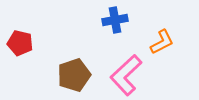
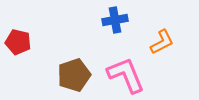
red pentagon: moved 2 px left, 1 px up
pink L-shape: rotated 111 degrees clockwise
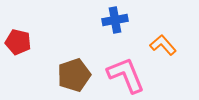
orange L-shape: moved 1 px right, 3 px down; rotated 104 degrees counterclockwise
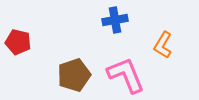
orange L-shape: rotated 108 degrees counterclockwise
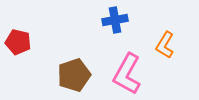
orange L-shape: moved 2 px right
pink L-shape: moved 1 px right, 1 px up; rotated 129 degrees counterclockwise
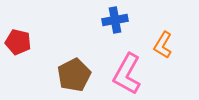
orange L-shape: moved 2 px left
brown pentagon: rotated 8 degrees counterclockwise
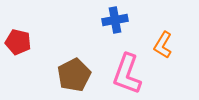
pink L-shape: rotated 9 degrees counterclockwise
